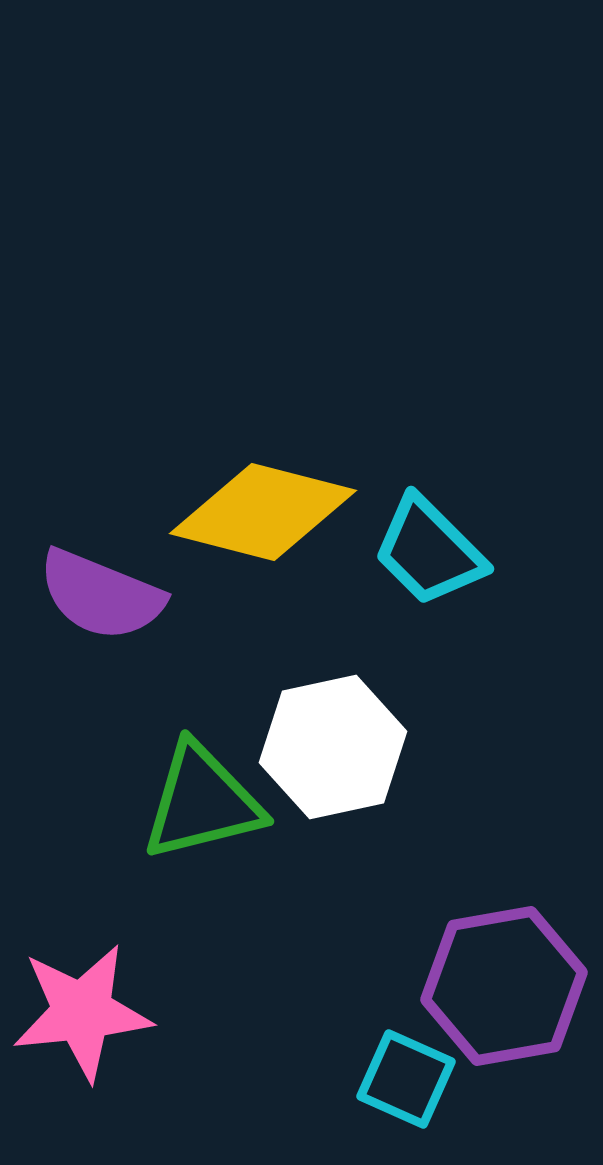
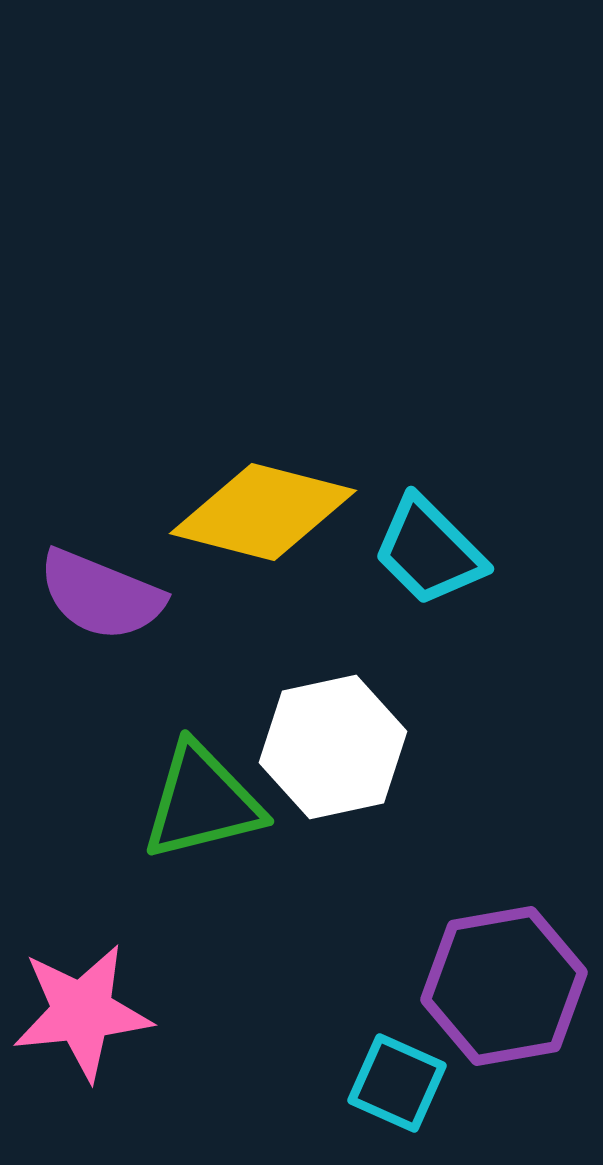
cyan square: moved 9 px left, 4 px down
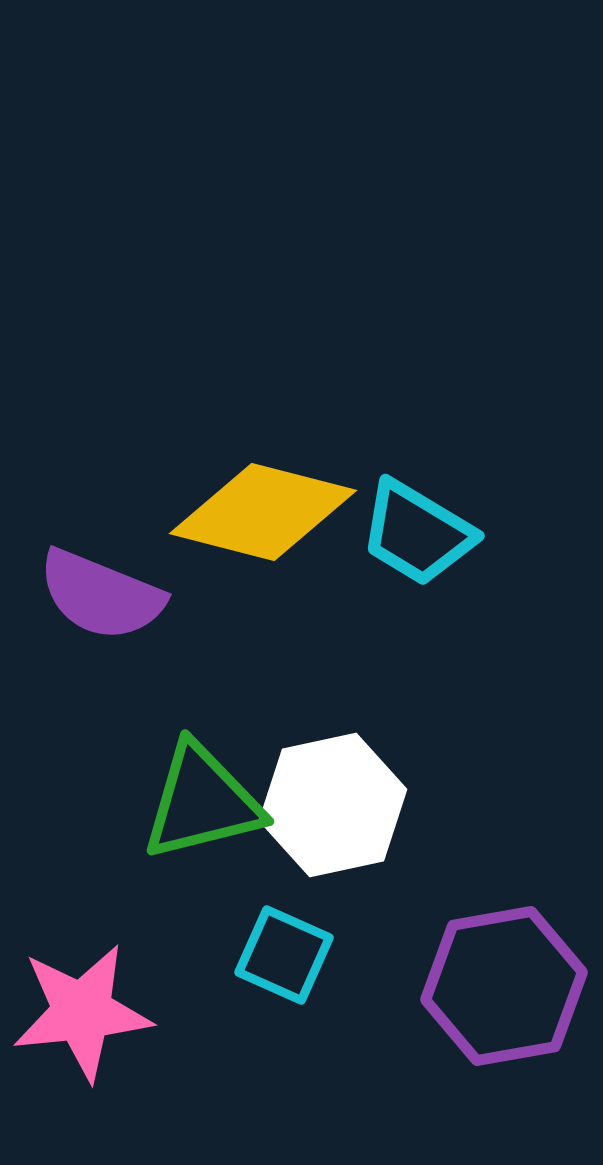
cyan trapezoid: moved 12 px left, 18 px up; rotated 14 degrees counterclockwise
white hexagon: moved 58 px down
cyan square: moved 113 px left, 128 px up
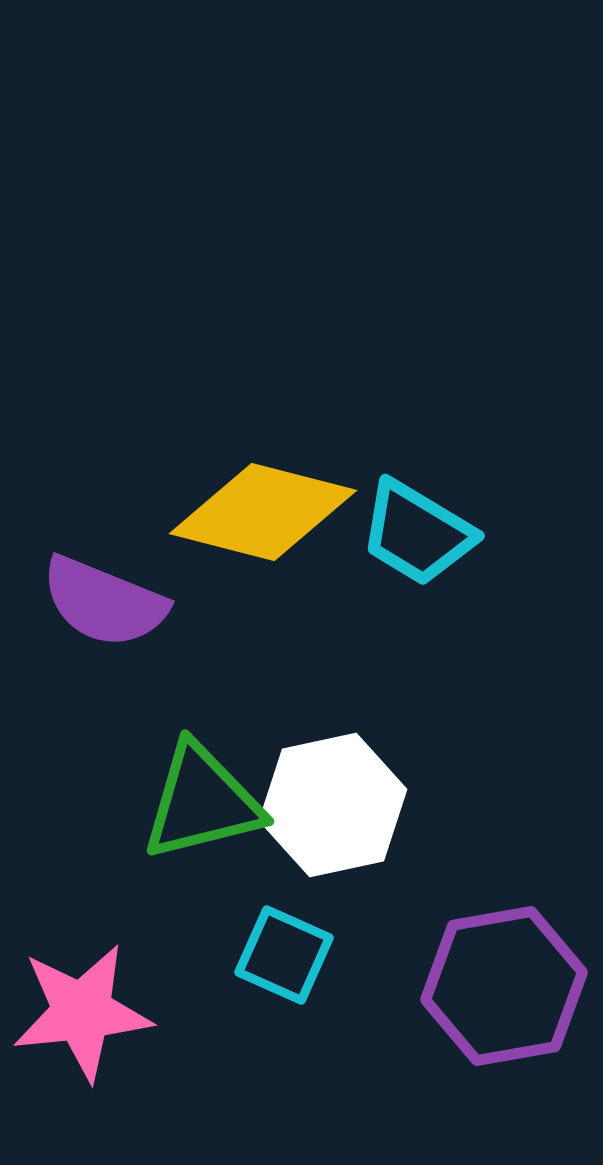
purple semicircle: moved 3 px right, 7 px down
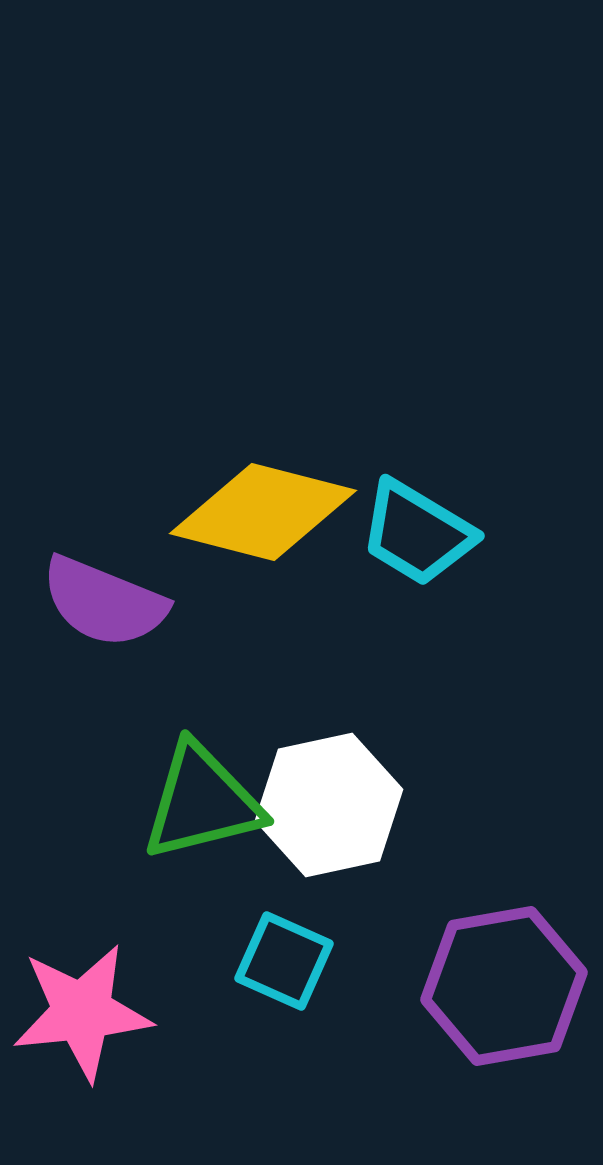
white hexagon: moved 4 px left
cyan square: moved 6 px down
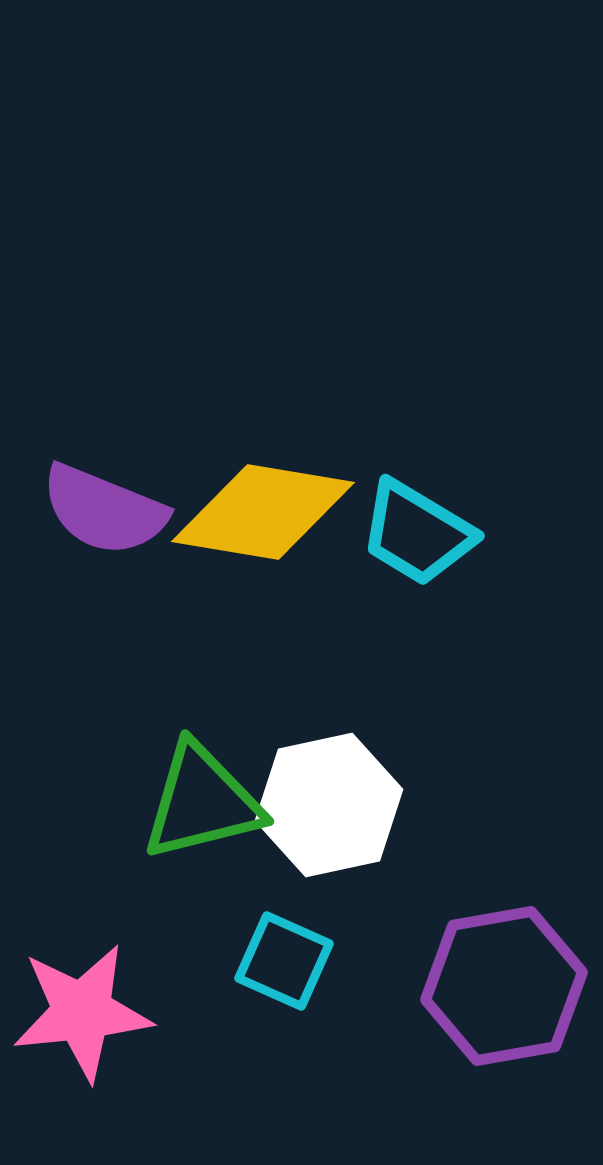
yellow diamond: rotated 5 degrees counterclockwise
purple semicircle: moved 92 px up
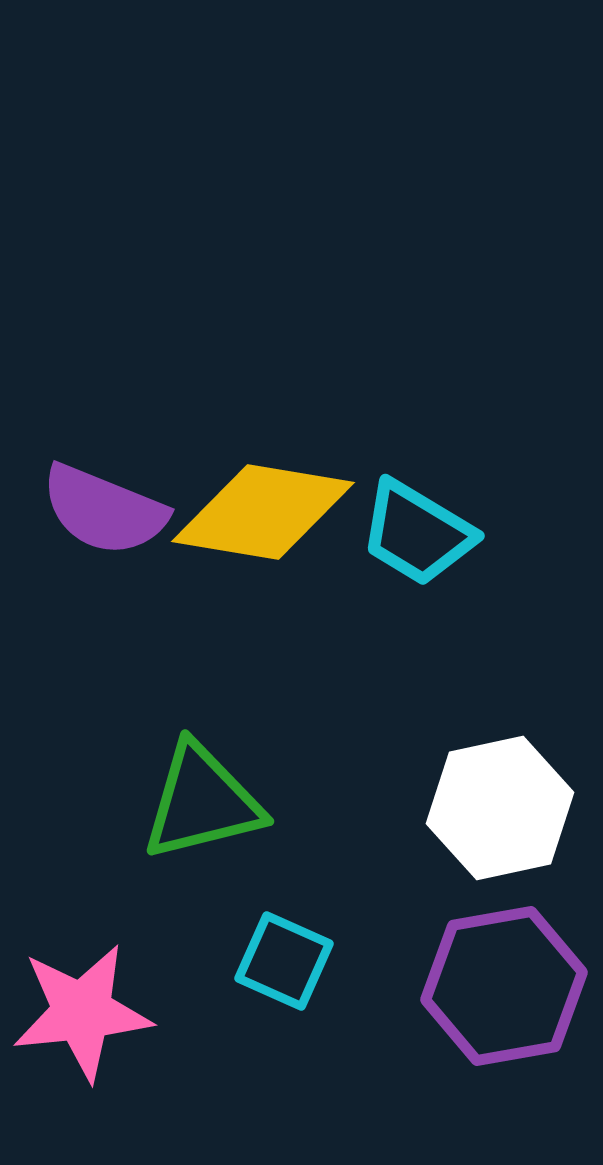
white hexagon: moved 171 px right, 3 px down
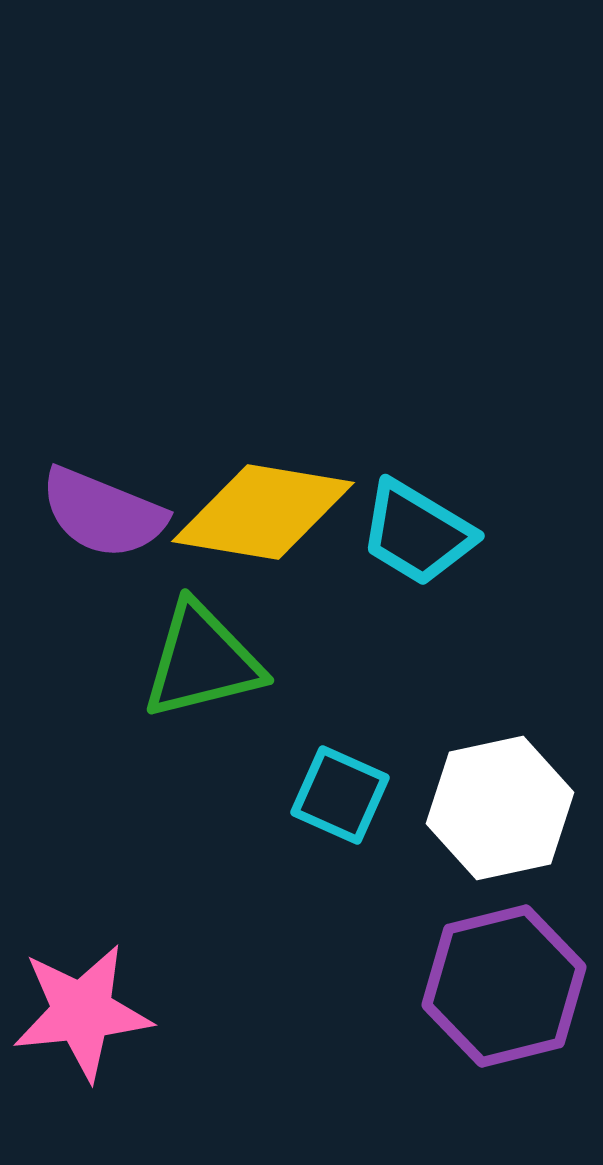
purple semicircle: moved 1 px left, 3 px down
green triangle: moved 141 px up
cyan square: moved 56 px right, 166 px up
purple hexagon: rotated 4 degrees counterclockwise
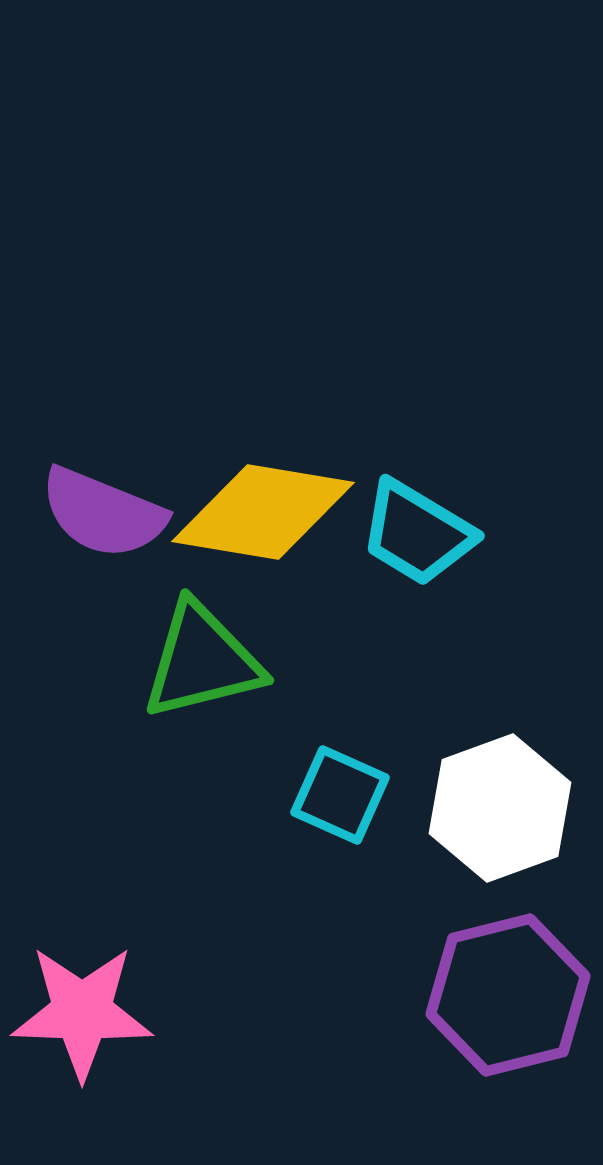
white hexagon: rotated 8 degrees counterclockwise
purple hexagon: moved 4 px right, 9 px down
pink star: rotated 8 degrees clockwise
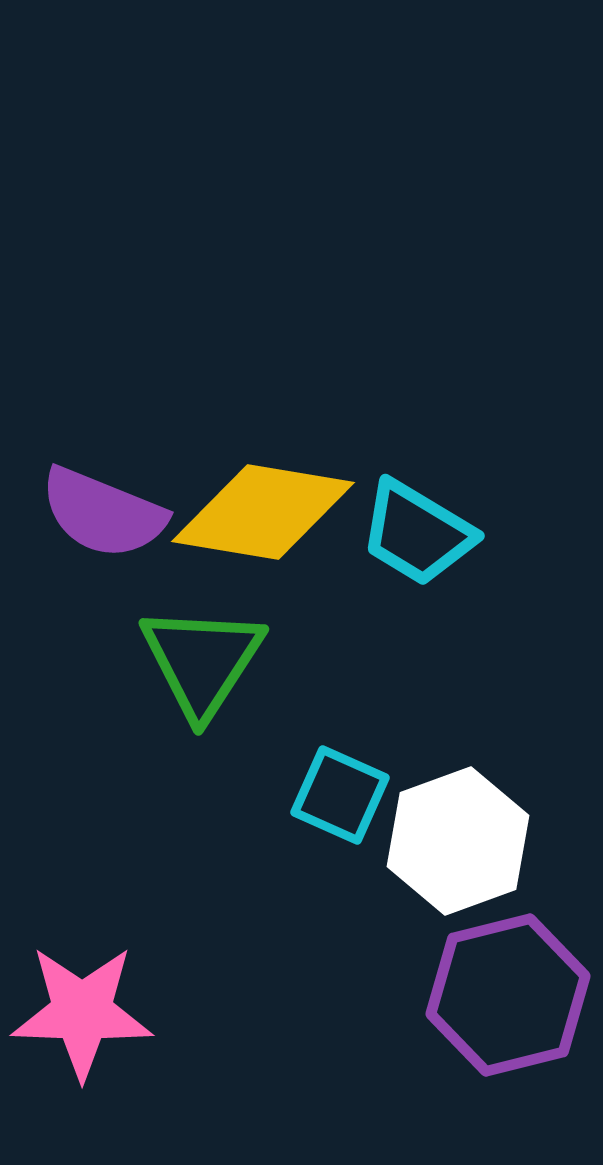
green triangle: rotated 43 degrees counterclockwise
white hexagon: moved 42 px left, 33 px down
